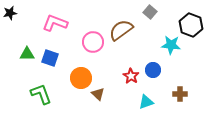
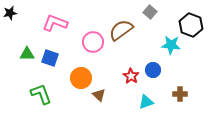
brown triangle: moved 1 px right, 1 px down
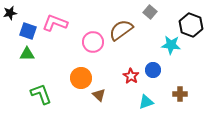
blue square: moved 22 px left, 27 px up
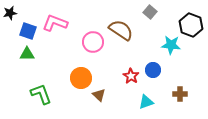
brown semicircle: rotated 70 degrees clockwise
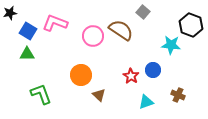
gray square: moved 7 px left
blue square: rotated 12 degrees clockwise
pink circle: moved 6 px up
orange circle: moved 3 px up
brown cross: moved 2 px left, 1 px down; rotated 24 degrees clockwise
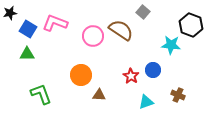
blue square: moved 2 px up
brown triangle: rotated 40 degrees counterclockwise
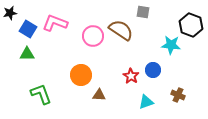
gray square: rotated 32 degrees counterclockwise
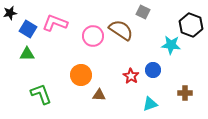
gray square: rotated 16 degrees clockwise
brown cross: moved 7 px right, 2 px up; rotated 24 degrees counterclockwise
cyan triangle: moved 4 px right, 2 px down
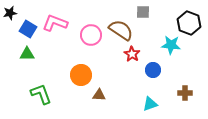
gray square: rotated 24 degrees counterclockwise
black hexagon: moved 2 px left, 2 px up
pink circle: moved 2 px left, 1 px up
red star: moved 1 px right, 22 px up
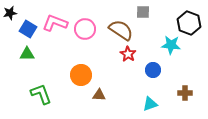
pink circle: moved 6 px left, 6 px up
red star: moved 4 px left
